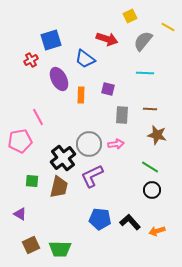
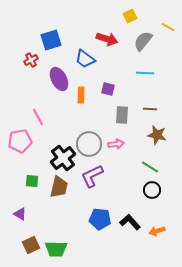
green trapezoid: moved 4 px left
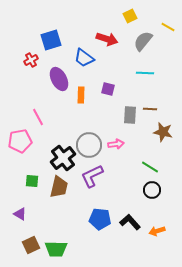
blue trapezoid: moved 1 px left, 1 px up
gray rectangle: moved 8 px right
brown star: moved 6 px right, 3 px up
gray circle: moved 1 px down
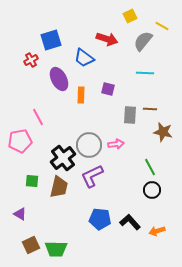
yellow line: moved 6 px left, 1 px up
green line: rotated 30 degrees clockwise
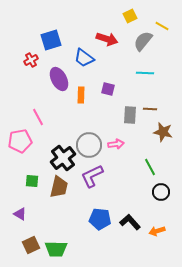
black circle: moved 9 px right, 2 px down
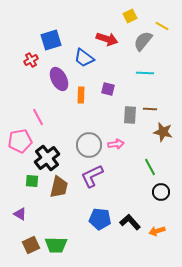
black cross: moved 16 px left
green trapezoid: moved 4 px up
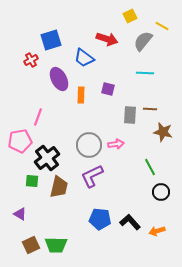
pink line: rotated 48 degrees clockwise
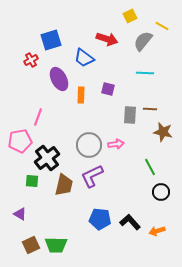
brown trapezoid: moved 5 px right, 2 px up
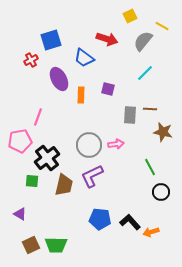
cyan line: rotated 48 degrees counterclockwise
orange arrow: moved 6 px left, 1 px down
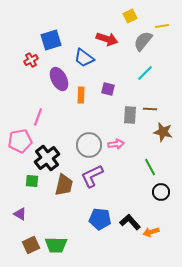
yellow line: rotated 40 degrees counterclockwise
